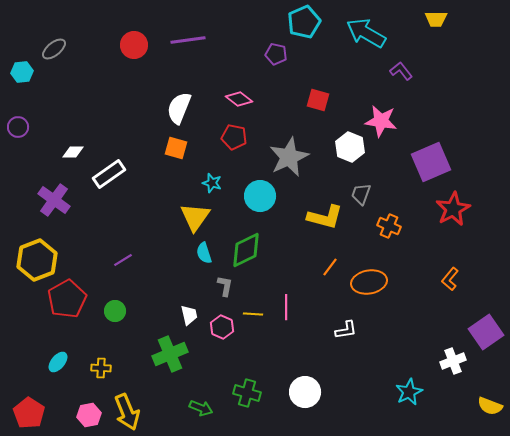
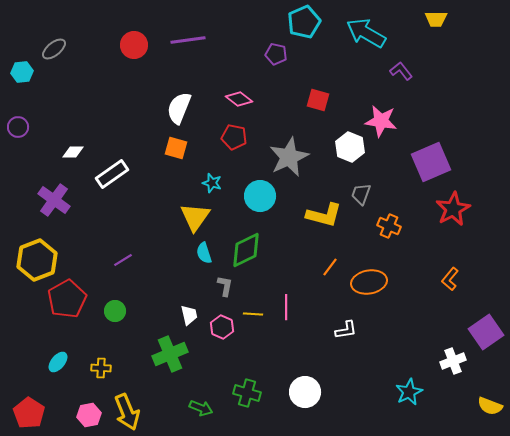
white rectangle at (109, 174): moved 3 px right
yellow L-shape at (325, 217): moved 1 px left, 2 px up
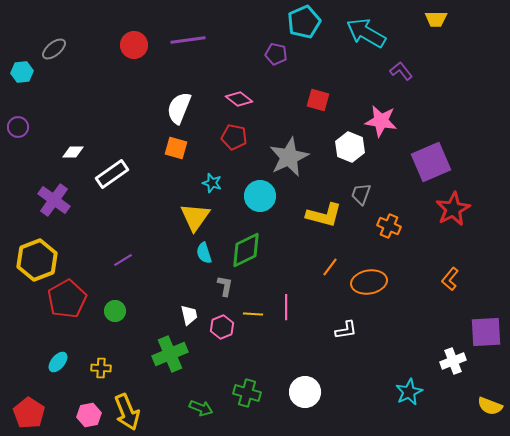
pink hexagon at (222, 327): rotated 15 degrees clockwise
purple square at (486, 332): rotated 32 degrees clockwise
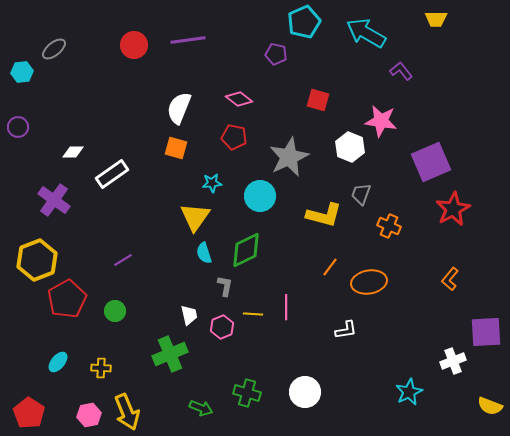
cyan star at (212, 183): rotated 24 degrees counterclockwise
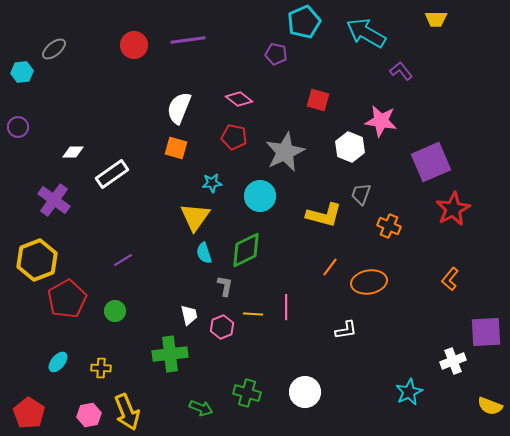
gray star at (289, 157): moved 4 px left, 5 px up
green cross at (170, 354): rotated 16 degrees clockwise
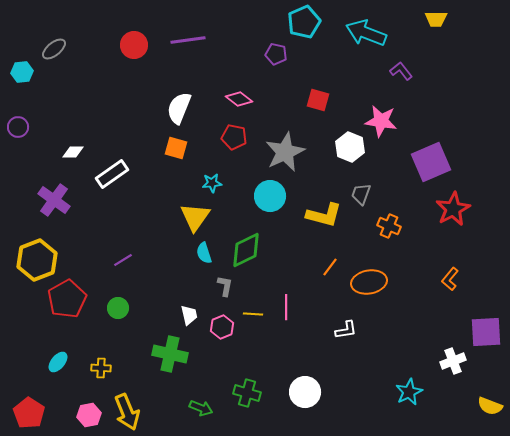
cyan arrow at (366, 33): rotated 9 degrees counterclockwise
cyan circle at (260, 196): moved 10 px right
green circle at (115, 311): moved 3 px right, 3 px up
green cross at (170, 354): rotated 20 degrees clockwise
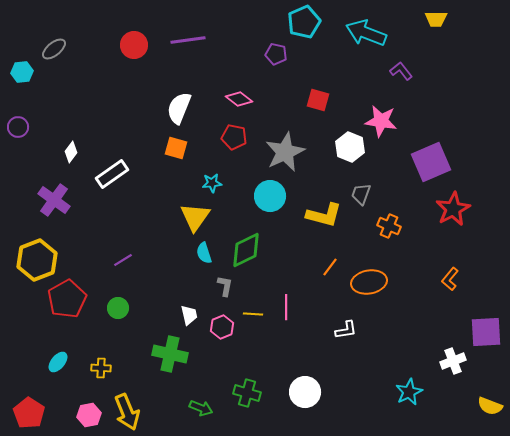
white diamond at (73, 152): moved 2 px left; rotated 55 degrees counterclockwise
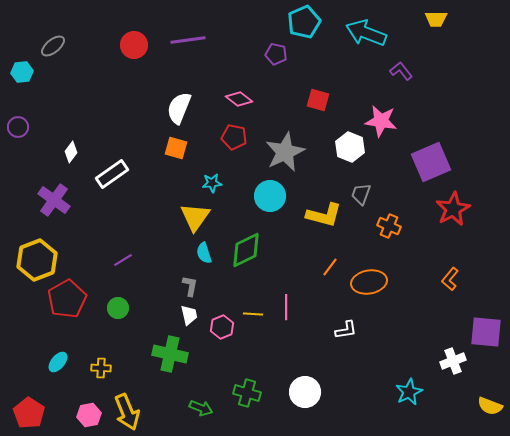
gray ellipse at (54, 49): moved 1 px left, 3 px up
gray L-shape at (225, 286): moved 35 px left
purple square at (486, 332): rotated 8 degrees clockwise
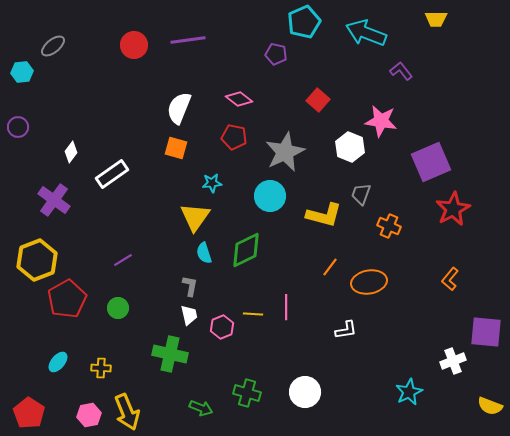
red square at (318, 100): rotated 25 degrees clockwise
